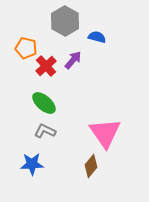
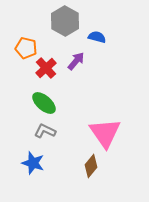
purple arrow: moved 3 px right, 1 px down
red cross: moved 2 px down
blue star: moved 1 px right, 1 px up; rotated 20 degrees clockwise
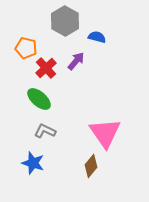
green ellipse: moved 5 px left, 4 px up
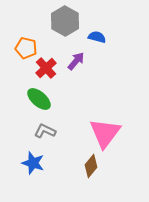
pink triangle: rotated 12 degrees clockwise
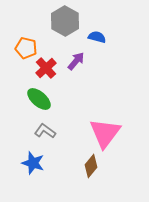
gray L-shape: rotated 10 degrees clockwise
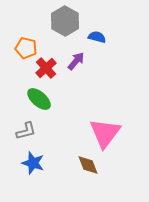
gray L-shape: moved 19 px left; rotated 130 degrees clockwise
brown diamond: moved 3 px left, 1 px up; rotated 60 degrees counterclockwise
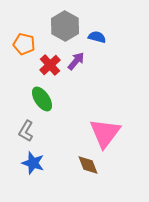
gray hexagon: moved 5 px down
orange pentagon: moved 2 px left, 4 px up
red cross: moved 4 px right, 3 px up
green ellipse: moved 3 px right; rotated 15 degrees clockwise
gray L-shape: rotated 135 degrees clockwise
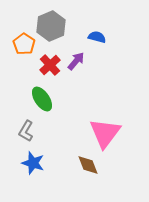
gray hexagon: moved 14 px left; rotated 8 degrees clockwise
orange pentagon: rotated 20 degrees clockwise
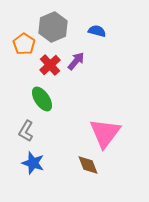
gray hexagon: moved 2 px right, 1 px down
blue semicircle: moved 6 px up
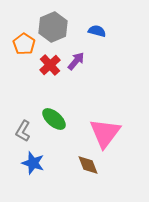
green ellipse: moved 12 px right, 20 px down; rotated 15 degrees counterclockwise
gray L-shape: moved 3 px left
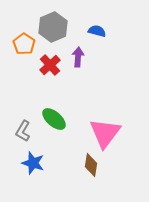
purple arrow: moved 2 px right, 4 px up; rotated 36 degrees counterclockwise
brown diamond: moved 3 px right; rotated 30 degrees clockwise
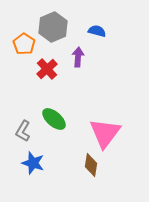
red cross: moved 3 px left, 4 px down
